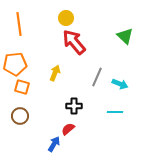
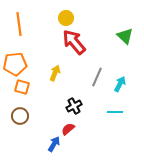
cyan arrow: rotated 84 degrees counterclockwise
black cross: rotated 28 degrees counterclockwise
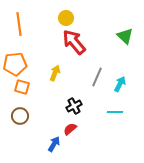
red semicircle: moved 2 px right
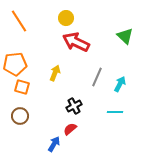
orange line: moved 3 px up; rotated 25 degrees counterclockwise
red arrow: moved 2 px right; rotated 24 degrees counterclockwise
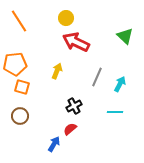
yellow arrow: moved 2 px right, 2 px up
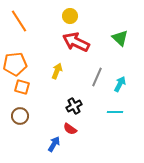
yellow circle: moved 4 px right, 2 px up
green triangle: moved 5 px left, 2 px down
red semicircle: rotated 104 degrees counterclockwise
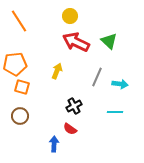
green triangle: moved 11 px left, 3 px down
cyan arrow: rotated 70 degrees clockwise
blue arrow: rotated 28 degrees counterclockwise
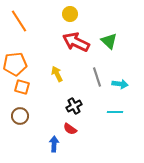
yellow circle: moved 2 px up
yellow arrow: moved 3 px down; rotated 49 degrees counterclockwise
gray line: rotated 42 degrees counterclockwise
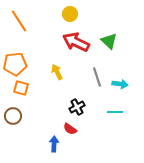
yellow arrow: moved 2 px up
orange square: moved 1 px left, 1 px down
black cross: moved 3 px right, 1 px down
brown circle: moved 7 px left
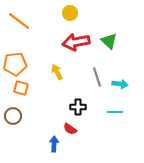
yellow circle: moved 1 px up
orange line: rotated 20 degrees counterclockwise
red arrow: rotated 36 degrees counterclockwise
black cross: moved 1 px right; rotated 28 degrees clockwise
